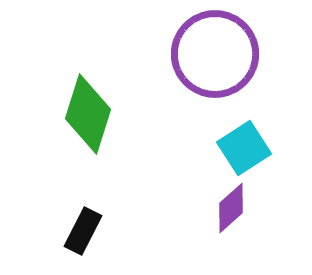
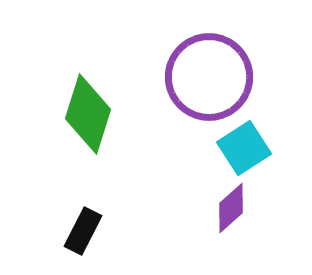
purple circle: moved 6 px left, 23 px down
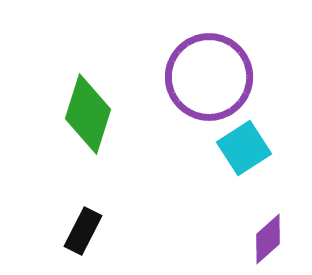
purple diamond: moved 37 px right, 31 px down
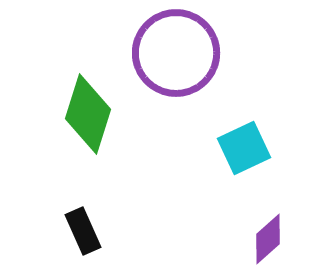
purple circle: moved 33 px left, 24 px up
cyan square: rotated 8 degrees clockwise
black rectangle: rotated 51 degrees counterclockwise
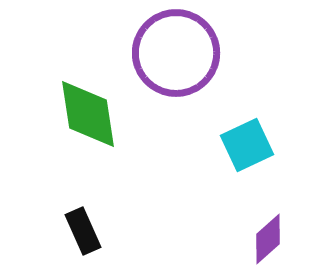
green diamond: rotated 26 degrees counterclockwise
cyan square: moved 3 px right, 3 px up
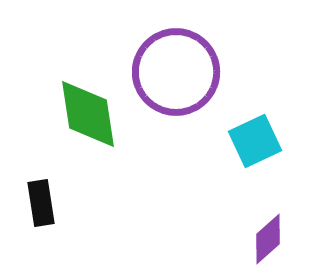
purple circle: moved 19 px down
cyan square: moved 8 px right, 4 px up
black rectangle: moved 42 px left, 28 px up; rotated 15 degrees clockwise
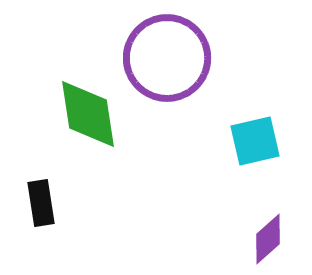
purple circle: moved 9 px left, 14 px up
cyan square: rotated 12 degrees clockwise
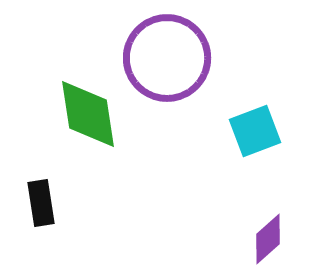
cyan square: moved 10 px up; rotated 8 degrees counterclockwise
